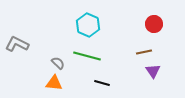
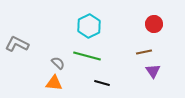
cyan hexagon: moved 1 px right, 1 px down; rotated 10 degrees clockwise
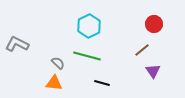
brown line: moved 2 px left, 2 px up; rotated 28 degrees counterclockwise
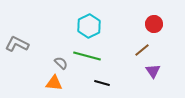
gray semicircle: moved 3 px right
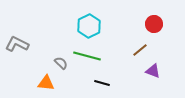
brown line: moved 2 px left
purple triangle: rotated 35 degrees counterclockwise
orange triangle: moved 8 px left
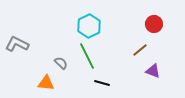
green line: rotated 48 degrees clockwise
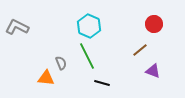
cyan hexagon: rotated 10 degrees counterclockwise
gray L-shape: moved 17 px up
gray semicircle: rotated 24 degrees clockwise
orange triangle: moved 5 px up
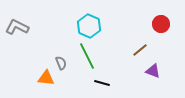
red circle: moved 7 px right
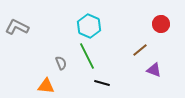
purple triangle: moved 1 px right, 1 px up
orange triangle: moved 8 px down
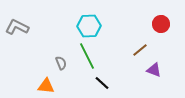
cyan hexagon: rotated 25 degrees counterclockwise
black line: rotated 28 degrees clockwise
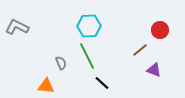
red circle: moved 1 px left, 6 px down
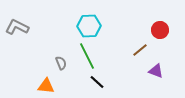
purple triangle: moved 2 px right, 1 px down
black line: moved 5 px left, 1 px up
